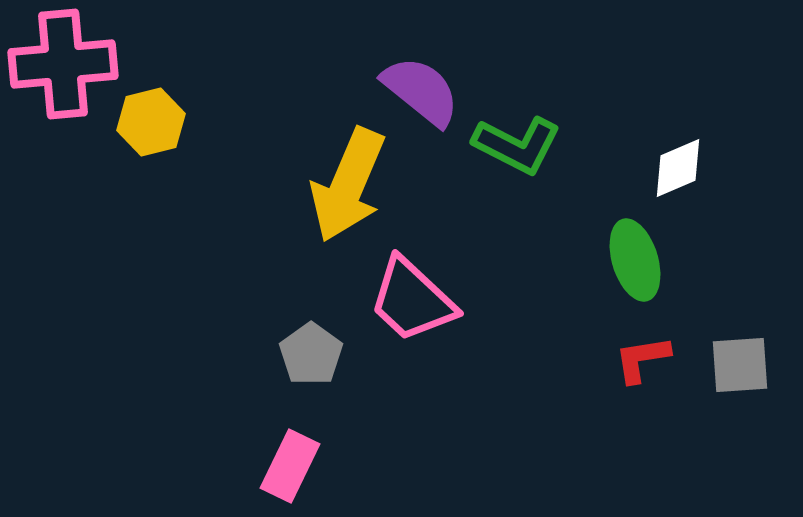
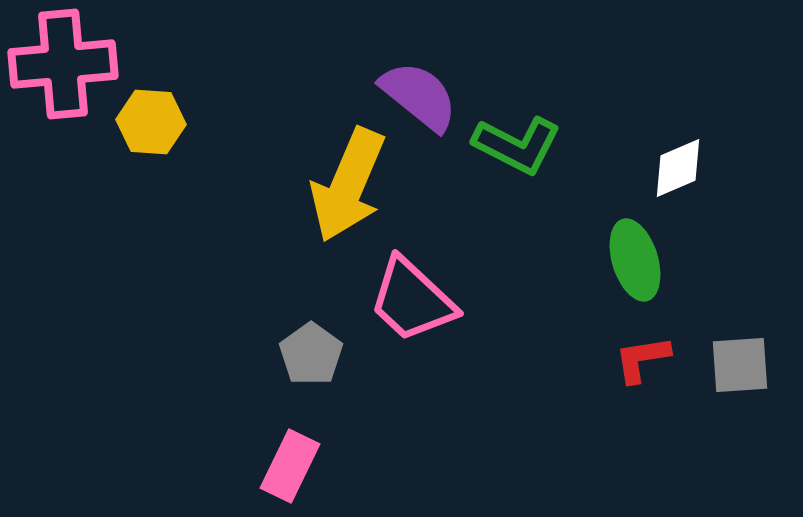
purple semicircle: moved 2 px left, 5 px down
yellow hexagon: rotated 18 degrees clockwise
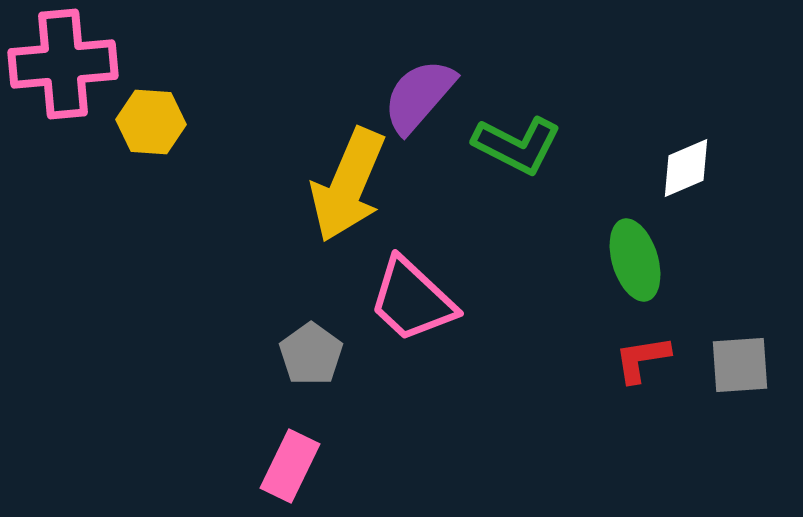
purple semicircle: rotated 88 degrees counterclockwise
white diamond: moved 8 px right
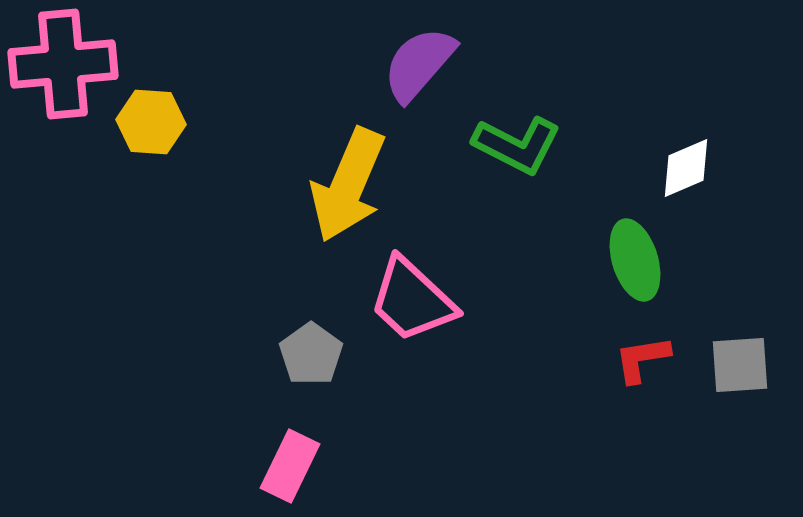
purple semicircle: moved 32 px up
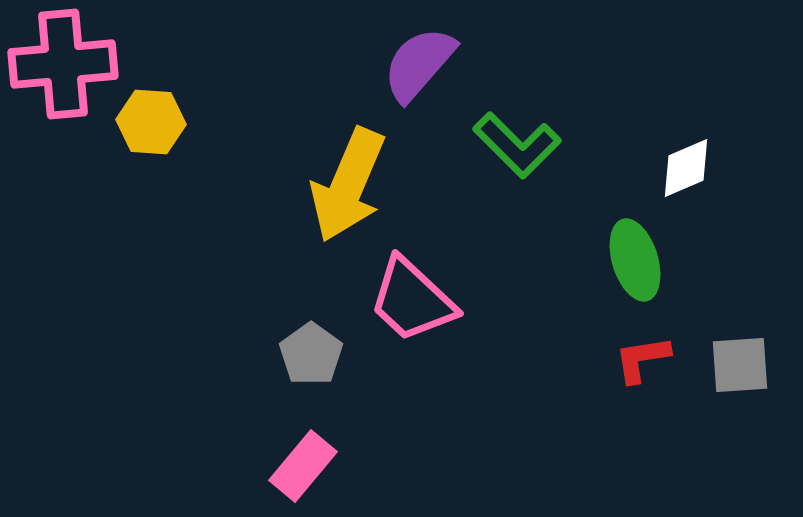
green L-shape: rotated 18 degrees clockwise
pink rectangle: moved 13 px right; rotated 14 degrees clockwise
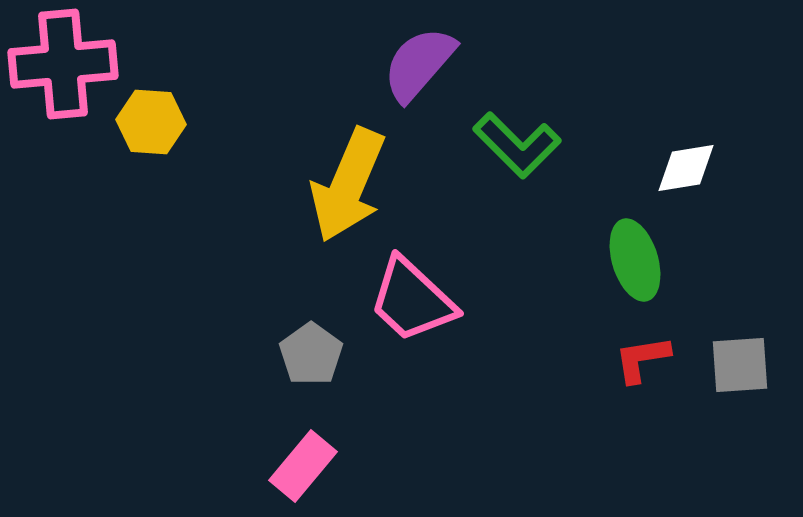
white diamond: rotated 14 degrees clockwise
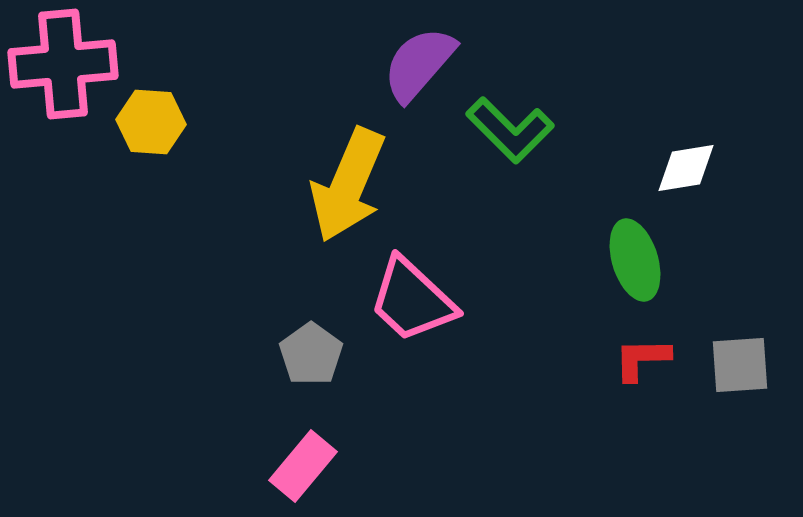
green L-shape: moved 7 px left, 15 px up
red L-shape: rotated 8 degrees clockwise
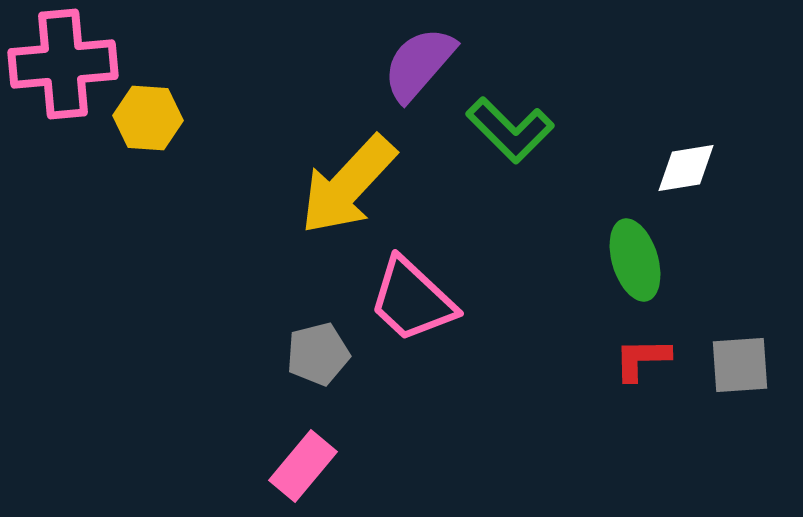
yellow hexagon: moved 3 px left, 4 px up
yellow arrow: rotated 20 degrees clockwise
gray pentagon: moved 7 px right; rotated 22 degrees clockwise
